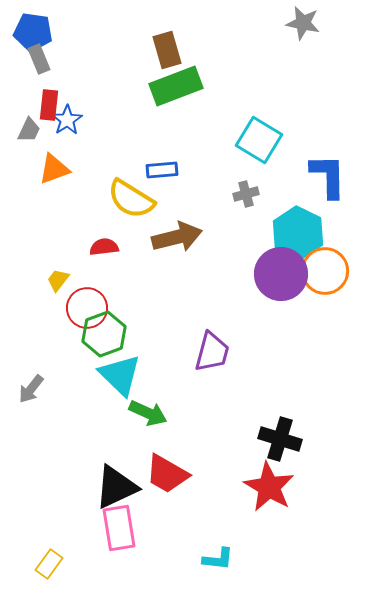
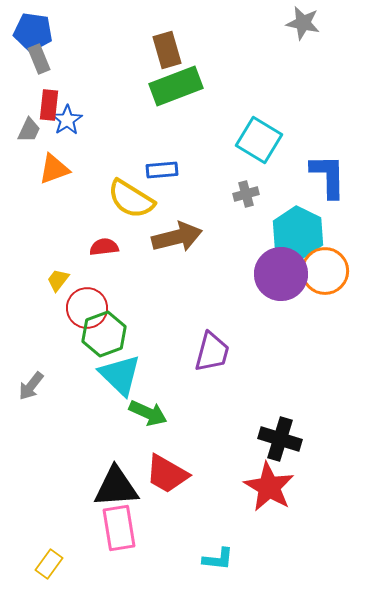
gray arrow: moved 3 px up
black triangle: rotated 21 degrees clockwise
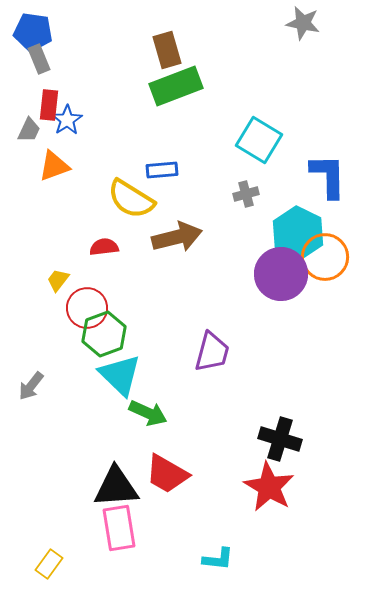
orange triangle: moved 3 px up
orange circle: moved 14 px up
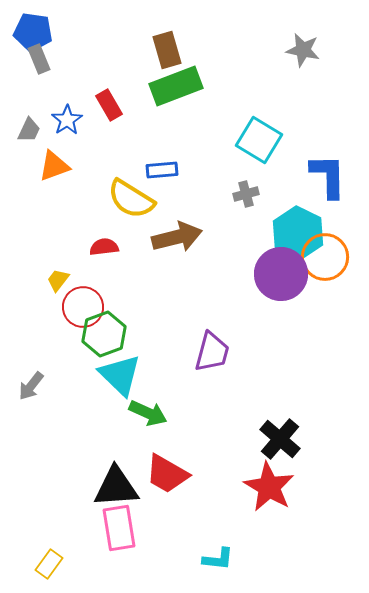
gray star: moved 27 px down
red rectangle: moved 60 px right; rotated 36 degrees counterclockwise
red circle: moved 4 px left, 1 px up
black cross: rotated 24 degrees clockwise
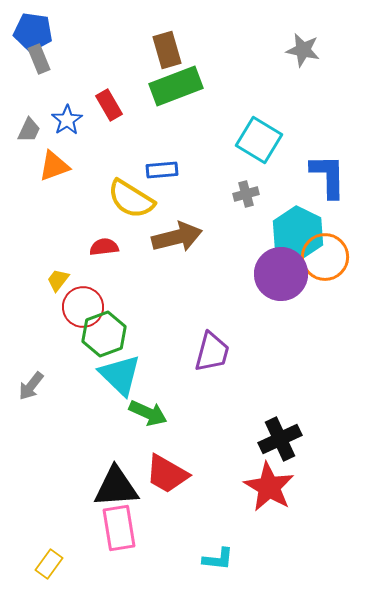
black cross: rotated 24 degrees clockwise
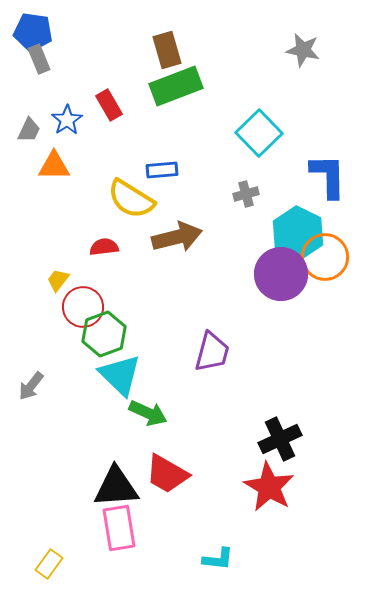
cyan square: moved 7 px up; rotated 15 degrees clockwise
orange triangle: rotated 20 degrees clockwise
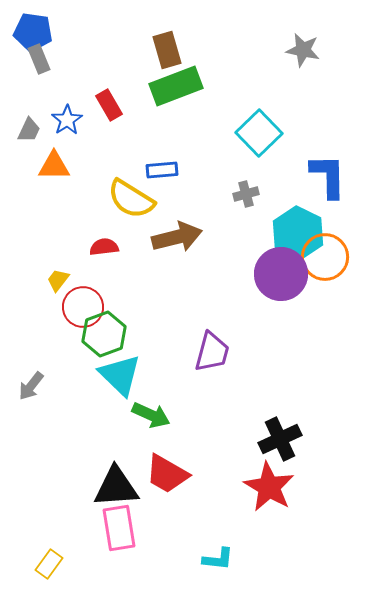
green arrow: moved 3 px right, 2 px down
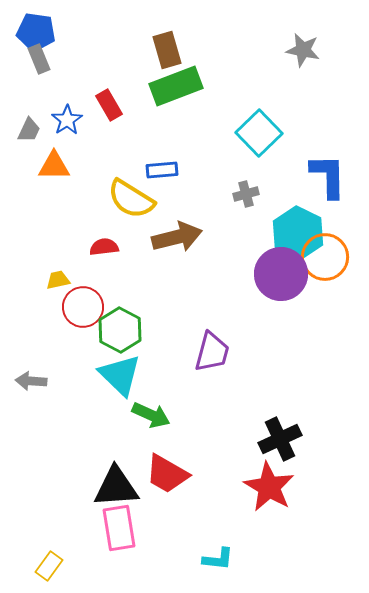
blue pentagon: moved 3 px right
yellow trapezoid: rotated 40 degrees clockwise
green hexagon: moved 16 px right, 4 px up; rotated 12 degrees counterclockwise
gray arrow: moved 5 px up; rotated 56 degrees clockwise
yellow rectangle: moved 2 px down
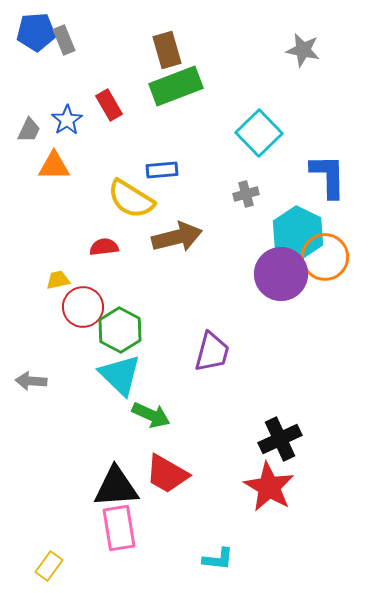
blue pentagon: rotated 12 degrees counterclockwise
gray rectangle: moved 25 px right, 19 px up
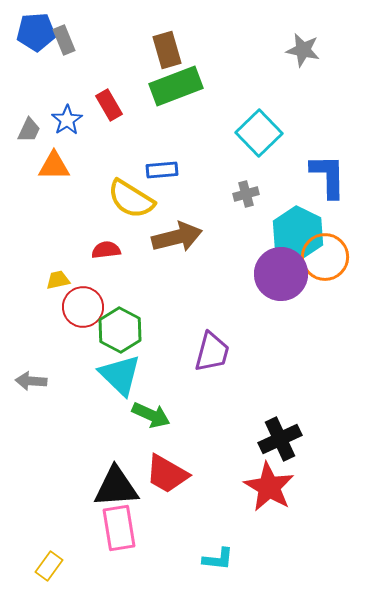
red semicircle: moved 2 px right, 3 px down
